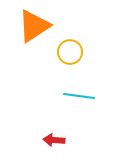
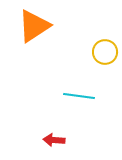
yellow circle: moved 35 px right
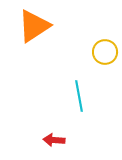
cyan line: rotated 72 degrees clockwise
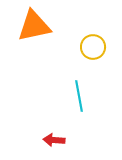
orange triangle: rotated 21 degrees clockwise
yellow circle: moved 12 px left, 5 px up
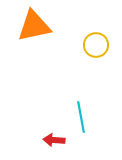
yellow circle: moved 3 px right, 2 px up
cyan line: moved 2 px right, 21 px down
